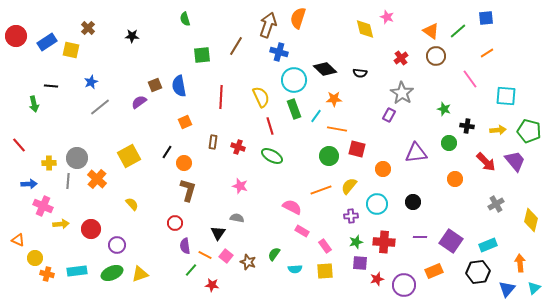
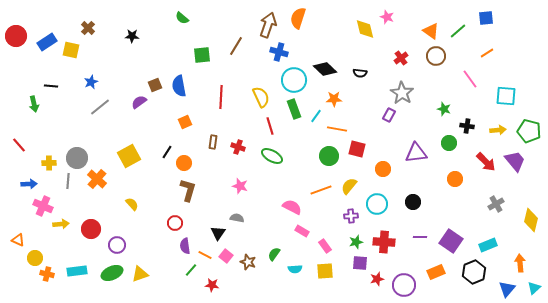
green semicircle at (185, 19): moved 3 px left, 1 px up; rotated 32 degrees counterclockwise
orange rectangle at (434, 271): moved 2 px right, 1 px down
black hexagon at (478, 272): moved 4 px left; rotated 15 degrees counterclockwise
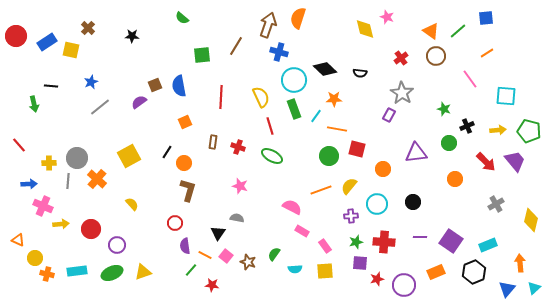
black cross at (467, 126): rotated 32 degrees counterclockwise
yellow triangle at (140, 274): moved 3 px right, 2 px up
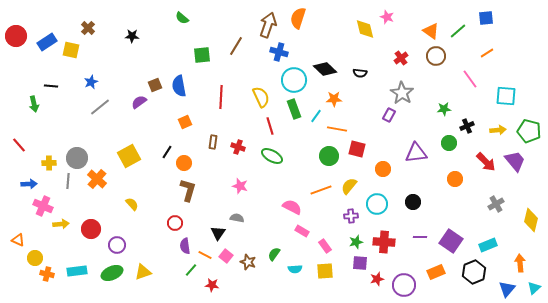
green star at (444, 109): rotated 24 degrees counterclockwise
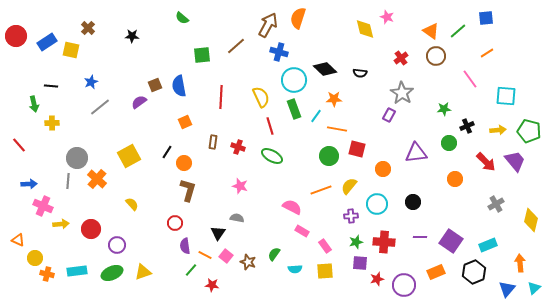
brown arrow at (268, 25): rotated 10 degrees clockwise
brown line at (236, 46): rotated 18 degrees clockwise
yellow cross at (49, 163): moved 3 px right, 40 px up
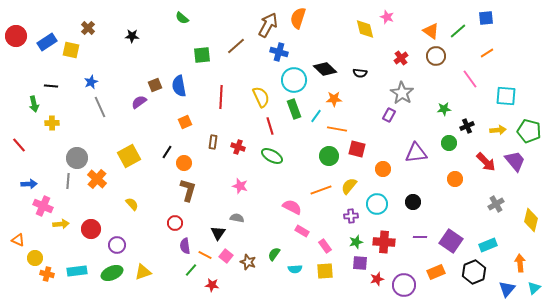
gray line at (100, 107): rotated 75 degrees counterclockwise
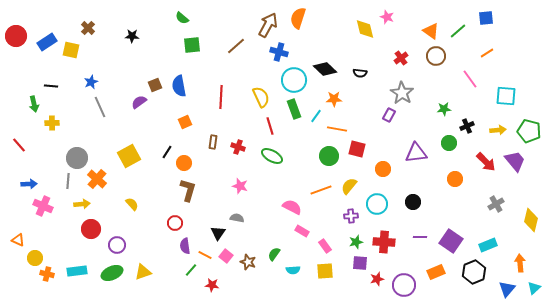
green square at (202, 55): moved 10 px left, 10 px up
yellow arrow at (61, 224): moved 21 px right, 20 px up
cyan semicircle at (295, 269): moved 2 px left, 1 px down
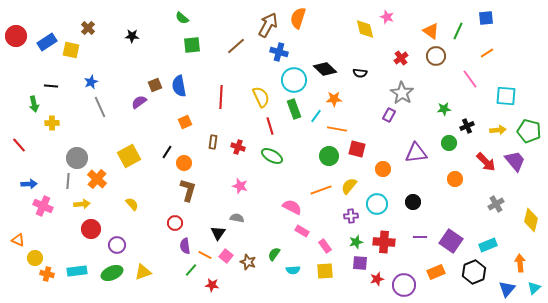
green line at (458, 31): rotated 24 degrees counterclockwise
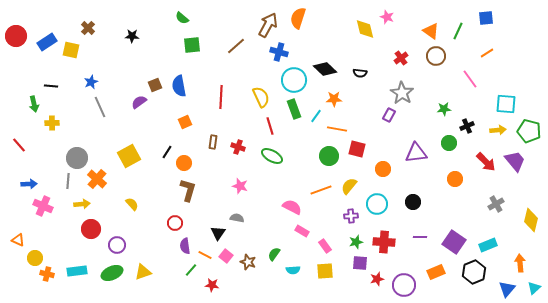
cyan square at (506, 96): moved 8 px down
purple square at (451, 241): moved 3 px right, 1 px down
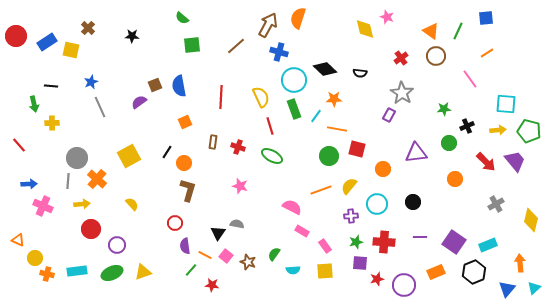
gray semicircle at (237, 218): moved 6 px down
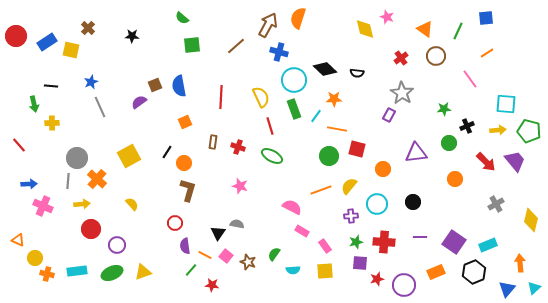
orange triangle at (431, 31): moved 6 px left, 2 px up
black semicircle at (360, 73): moved 3 px left
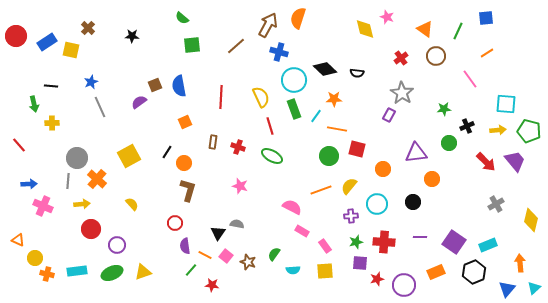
orange circle at (455, 179): moved 23 px left
